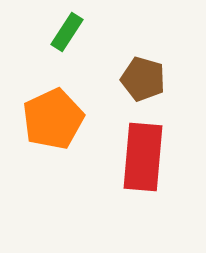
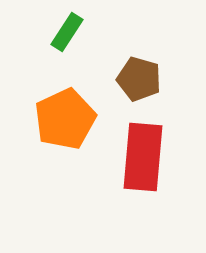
brown pentagon: moved 4 px left
orange pentagon: moved 12 px right
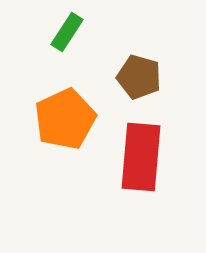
brown pentagon: moved 2 px up
red rectangle: moved 2 px left
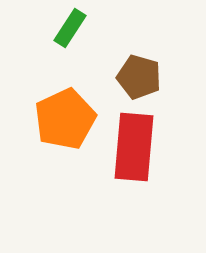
green rectangle: moved 3 px right, 4 px up
red rectangle: moved 7 px left, 10 px up
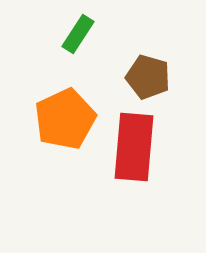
green rectangle: moved 8 px right, 6 px down
brown pentagon: moved 9 px right
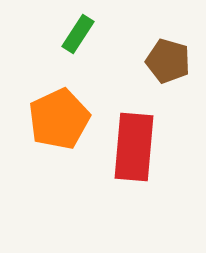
brown pentagon: moved 20 px right, 16 px up
orange pentagon: moved 6 px left
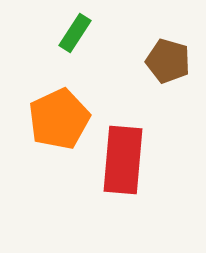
green rectangle: moved 3 px left, 1 px up
red rectangle: moved 11 px left, 13 px down
